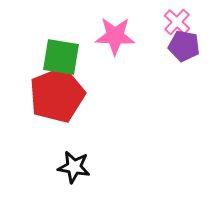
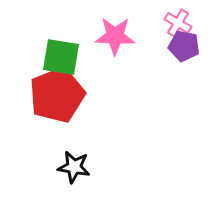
pink cross: moved 1 px right, 1 px down; rotated 12 degrees counterclockwise
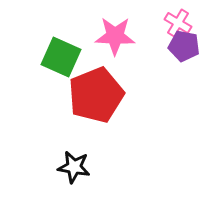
green square: rotated 15 degrees clockwise
red pentagon: moved 39 px right
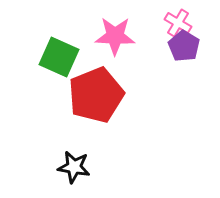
purple pentagon: rotated 20 degrees clockwise
green square: moved 2 px left
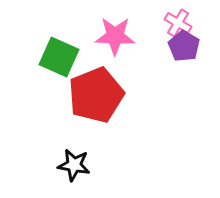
black star: moved 2 px up
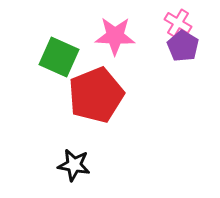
purple pentagon: moved 1 px left
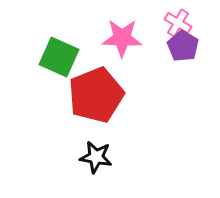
pink star: moved 7 px right, 2 px down
black star: moved 22 px right, 8 px up
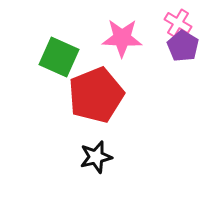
black star: rotated 24 degrees counterclockwise
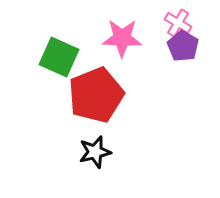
black star: moved 1 px left, 5 px up
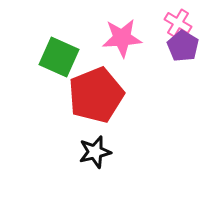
pink star: rotated 6 degrees counterclockwise
